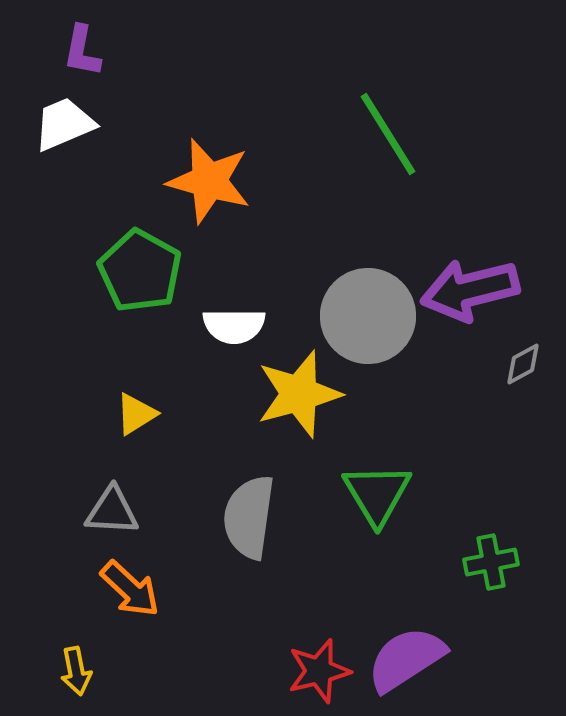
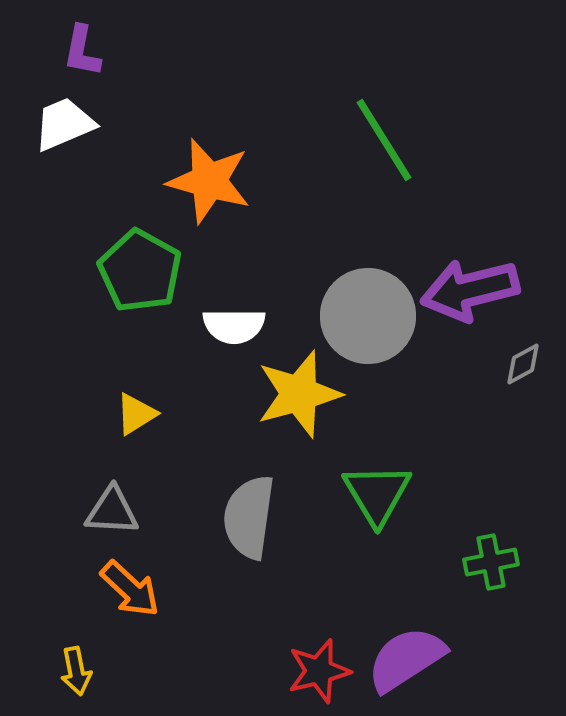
green line: moved 4 px left, 6 px down
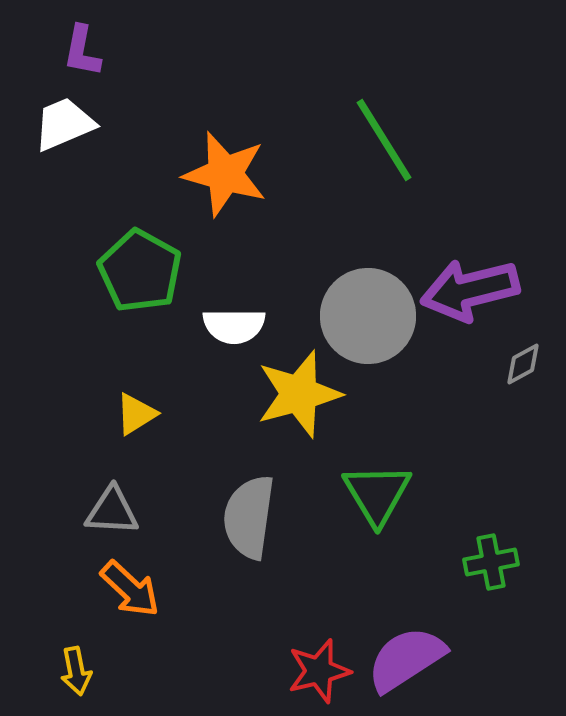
orange star: moved 16 px right, 7 px up
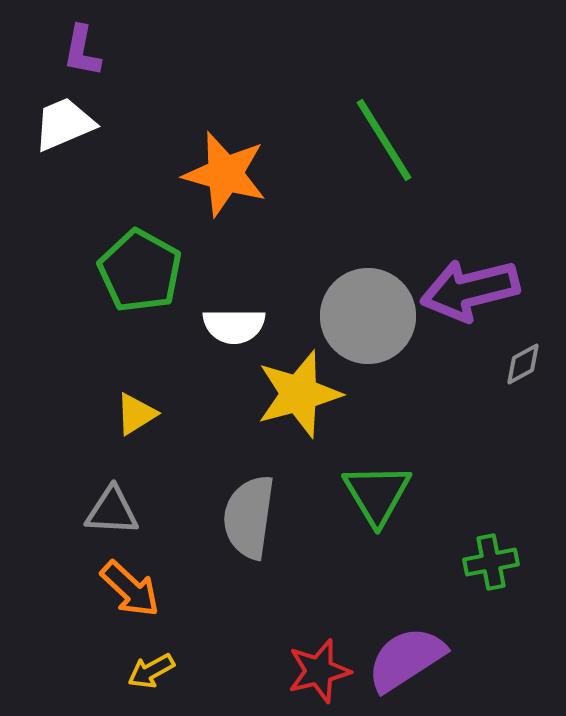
yellow arrow: moved 75 px right; rotated 72 degrees clockwise
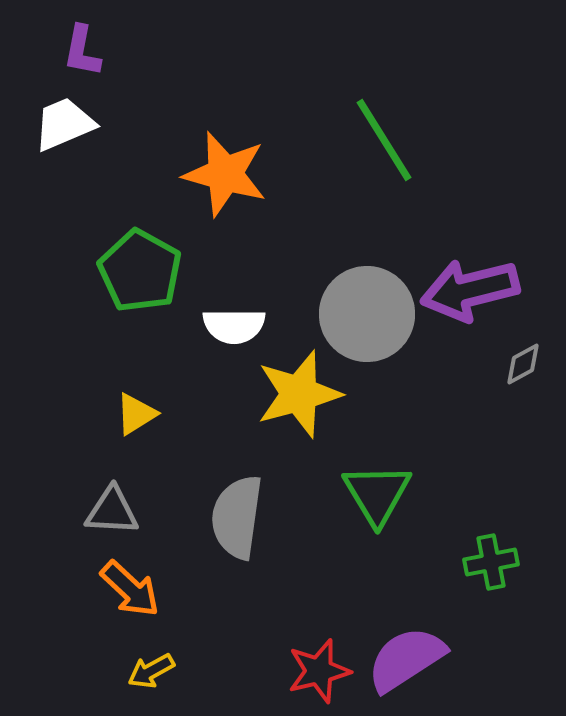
gray circle: moved 1 px left, 2 px up
gray semicircle: moved 12 px left
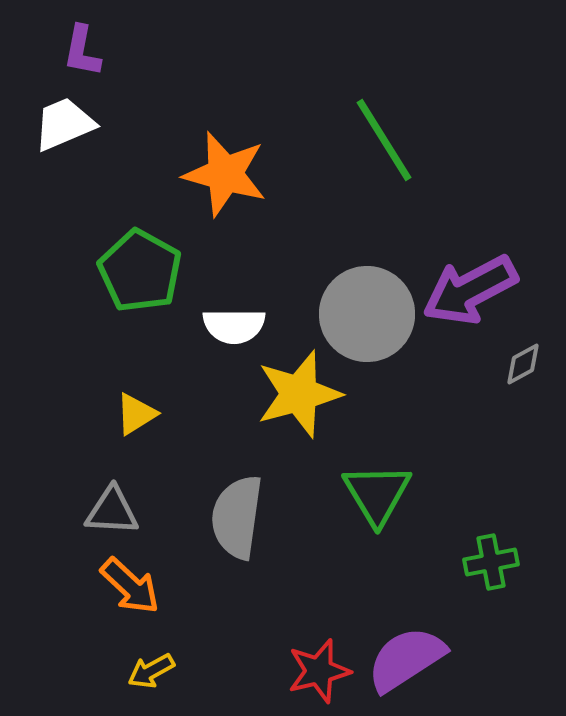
purple arrow: rotated 14 degrees counterclockwise
orange arrow: moved 3 px up
